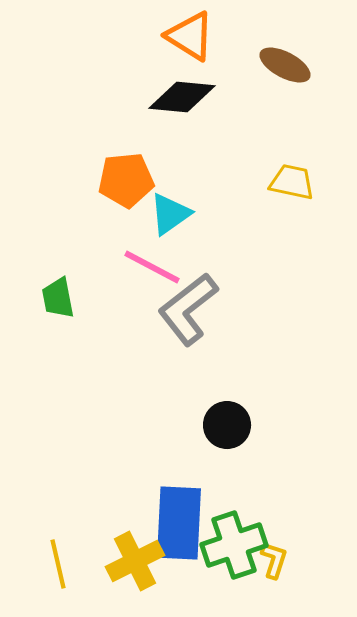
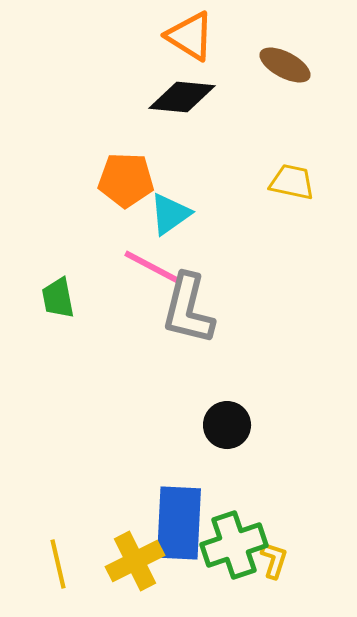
orange pentagon: rotated 8 degrees clockwise
gray L-shape: rotated 38 degrees counterclockwise
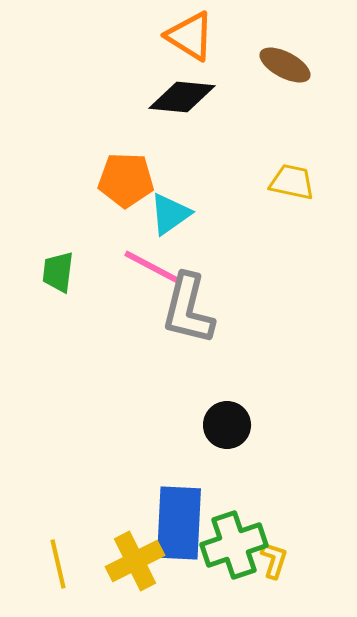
green trapezoid: moved 26 px up; rotated 18 degrees clockwise
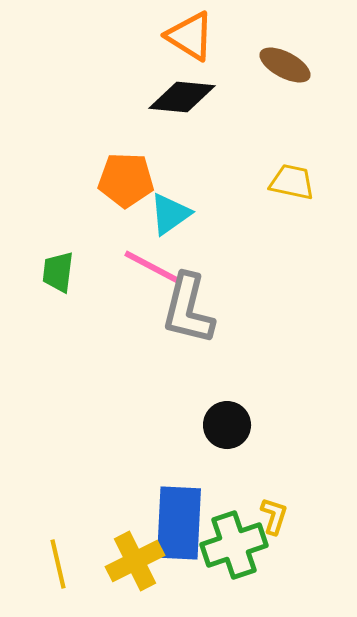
yellow L-shape: moved 44 px up
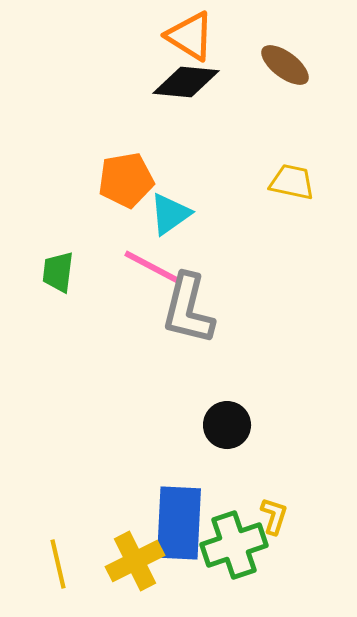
brown ellipse: rotated 9 degrees clockwise
black diamond: moved 4 px right, 15 px up
orange pentagon: rotated 12 degrees counterclockwise
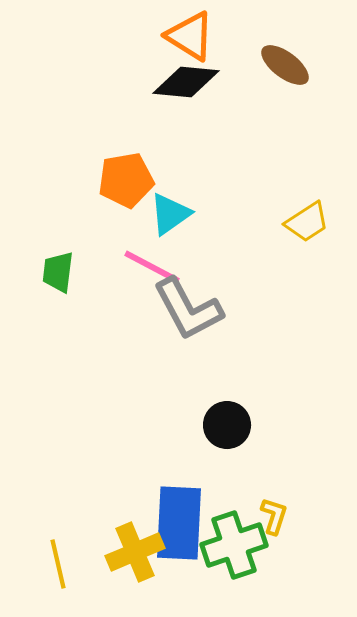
yellow trapezoid: moved 15 px right, 40 px down; rotated 135 degrees clockwise
gray L-shape: rotated 42 degrees counterclockwise
yellow cross: moved 9 px up; rotated 4 degrees clockwise
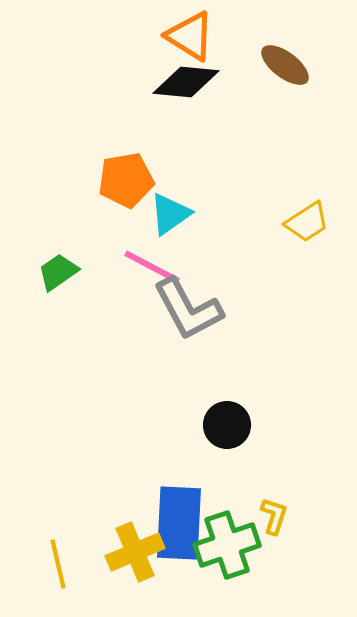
green trapezoid: rotated 48 degrees clockwise
green cross: moved 7 px left
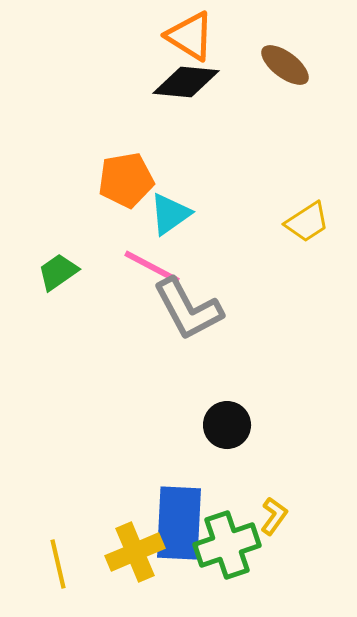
yellow L-shape: rotated 18 degrees clockwise
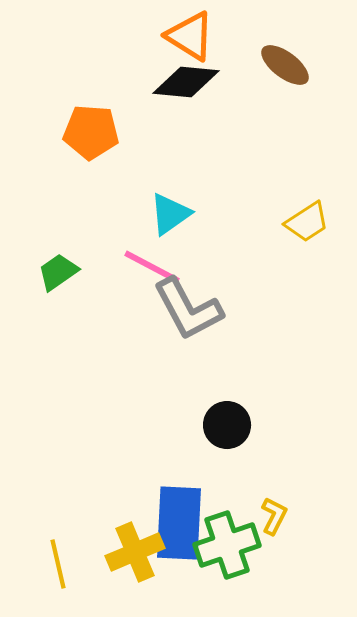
orange pentagon: moved 35 px left, 48 px up; rotated 14 degrees clockwise
yellow L-shape: rotated 9 degrees counterclockwise
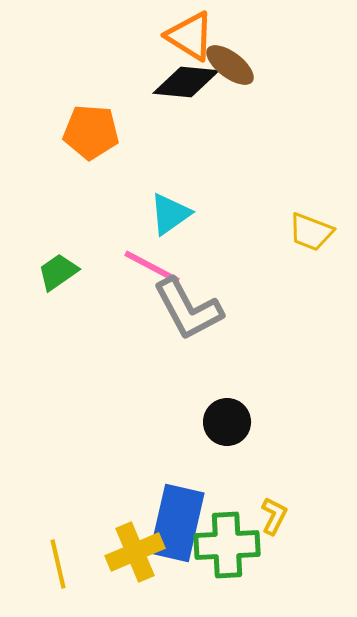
brown ellipse: moved 55 px left
yellow trapezoid: moved 4 px right, 10 px down; rotated 54 degrees clockwise
black circle: moved 3 px up
blue rectangle: moved 2 px left; rotated 10 degrees clockwise
green cross: rotated 16 degrees clockwise
